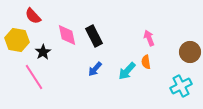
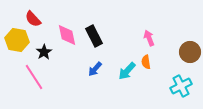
red semicircle: moved 3 px down
black star: moved 1 px right
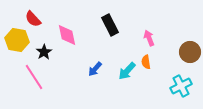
black rectangle: moved 16 px right, 11 px up
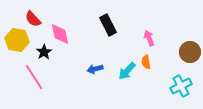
black rectangle: moved 2 px left
pink diamond: moved 7 px left, 1 px up
blue arrow: rotated 35 degrees clockwise
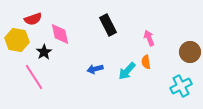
red semicircle: rotated 66 degrees counterclockwise
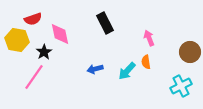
black rectangle: moved 3 px left, 2 px up
pink line: rotated 68 degrees clockwise
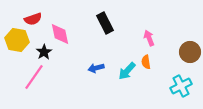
blue arrow: moved 1 px right, 1 px up
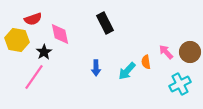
pink arrow: moved 17 px right, 14 px down; rotated 21 degrees counterclockwise
blue arrow: rotated 77 degrees counterclockwise
cyan cross: moved 1 px left, 2 px up
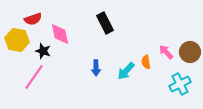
black star: moved 1 px left, 1 px up; rotated 21 degrees counterclockwise
cyan arrow: moved 1 px left
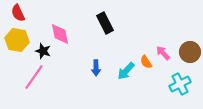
red semicircle: moved 15 px left, 6 px up; rotated 84 degrees clockwise
pink arrow: moved 3 px left, 1 px down
orange semicircle: rotated 24 degrees counterclockwise
